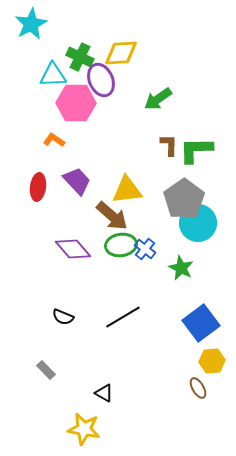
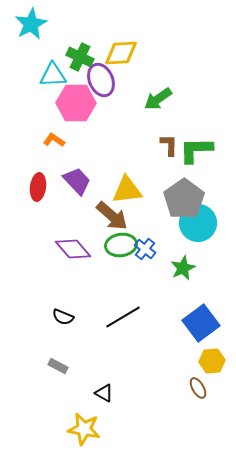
green star: moved 2 px right; rotated 20 degrees clockwise
gray rectangle: moved 12 px right, 4 px up; rotated 18 degrees counterclockwise
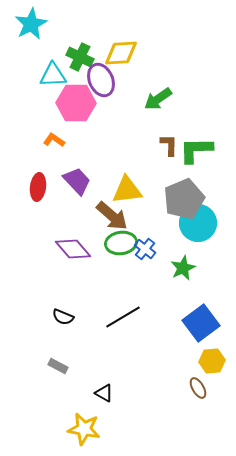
gray pentagon: rotated 12 degrees clockwise
green ellipse: moved 2 px up
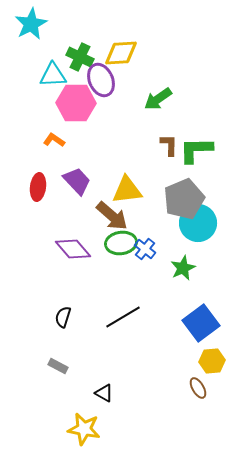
black semicircle: rotated 85 degrees clockwise
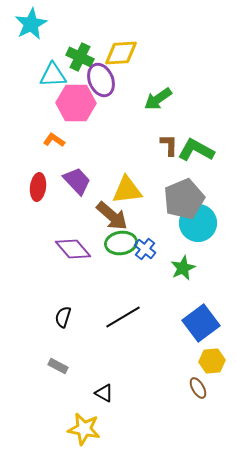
green L-shape: rotated 30 degrees clockwise
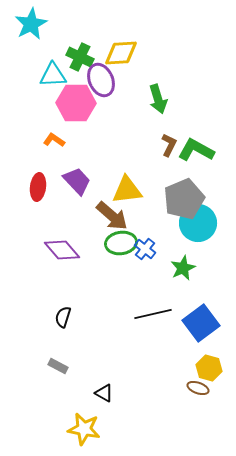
green arrow: rotated 72 degrees counterclockwise
brown L-shape: rotated 25 degrees clockwise
purple diamond: moved 11 px left, 1 px down
black line: moved 30 px right, 3 px up; rotated 18 degrees clockwise
yellow hexagon: moved 3 px left, 7 px down; rotated 20 degrees clockwise
brown ellipse: rotated 40 degrees counterclockwise
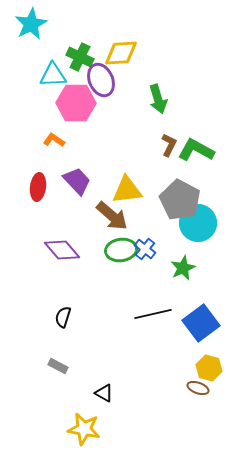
gray pentagon: moved 4 px left, 1 px down; rotated 21 degrees counterclockwise
green ellipse: moved 7 px down
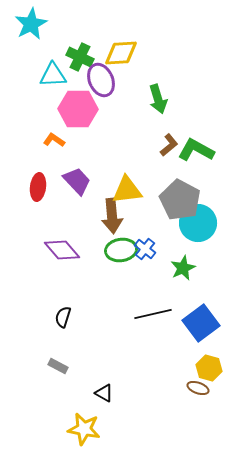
pink hexagon: moved 2 px right, 6 px down
brown L-shape: rotated 25 degrees clockwise
brown arrow: rotated 44 degrees clockwise
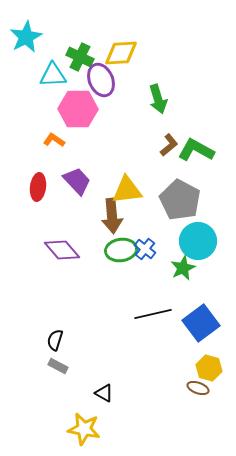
cyan star: moved 5 px left, 13 px down
cyan circle: moved 18 px down
black semicircle: moved 8 px left, 23 px down
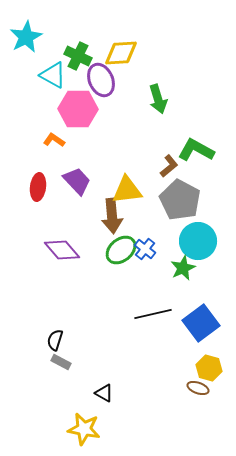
green cross: moved 2 px left, 1 px up
cyan triangle: rotated 32 degrees clockwise
brown L-shape: moved 21 px down
green ellipse: rotated 32 degrees counterclockwise
gray rectangle: moved 3 px right, 4 px up
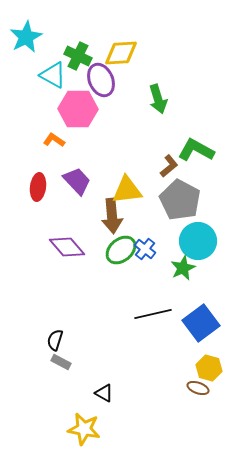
purple diamond: moved 5 px right, 3 px up
